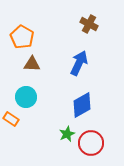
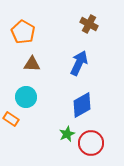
orange pentagon: moved 1 px right, 5 px up
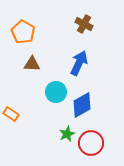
brown cross: moved 5 px left
cyan circle: moved 30 px right, 5 px up
orange rectangle: moved 5 px up
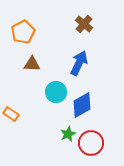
brown cross: rotated 12 degrees clockwise
orange pentagon: rotated 15 degrees clockwise
green star: moved 1 px right
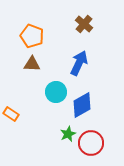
orange pentagon: moved 9 px right, 4 px down; rotated 25 degrees counterclockwise
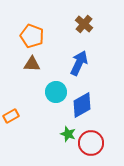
orange rectangle: moved 2 px down; rotated 63 degrees counterclockwise
green star: rotated 28 degrees counterclockwise
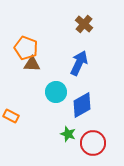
orange pentagon: moved 6 px left, 12 px down
orange rectangle: rotated 56 degrees clockwise
red circle: moved 2 px right
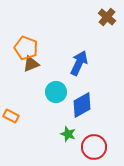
brown cross: moved 23 px right, 7 px up
brown triangle: moved 1 px left; rotated 24 degrees counterclockwise
red circle: moved 1 px right, 4 px down
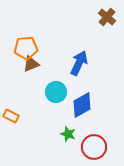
orange pentagon: rotated 25 degrees counterclockwise
